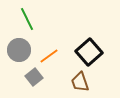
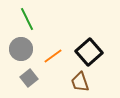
gray circle: moved 2 px right, 1 px up
orange line: moved 4 px right
gray square: moved 5 px left, 1 px down
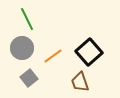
gray circle: moved 1 px right, 1 px up
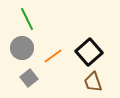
brown trapezoid: moved 13 px right
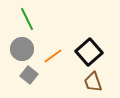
gray circle: moved 1 px down
gray square: moved 3 px up; rotated 12 degrees counterclockwise
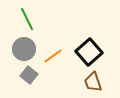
gray circle: moved 2 px right
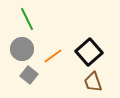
gray circle: moved 2 px left
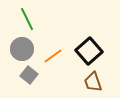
black square: moved 1 px up
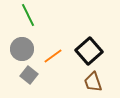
green line: moved 1 px right, 4 px up
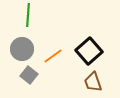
green line: rotated 30 degrees clockwise
